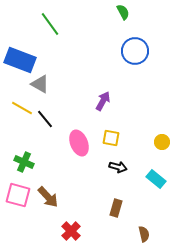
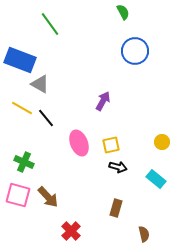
black line: moved 1 px right, 1 px up
yellow square: moved 7 px down; rotated 24 degrees counterclockwise
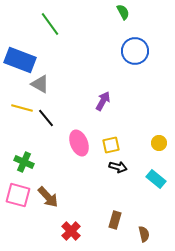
yellow line: rotated 15 degrees counterclockwise
yellow circle: moved 3 px left, 1 px down
brown rectangle: moved 1 px left, 12 px down
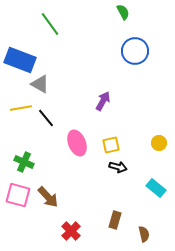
yellow line: moved 1 px left; rotated 25 degrees counterclockwise
pink ellipse: moved 2 px left
cyan rectangle: moved 9 px down
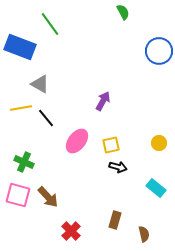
blue circle: moved 24 px right
blue rectangle: moved 13 px up
pink ellipse: moved 2 px up; rotated 60 degrees clockwise
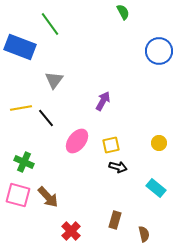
gray triangle: moved 14 px right, 4 px up; rotated 36 degrees clockwise
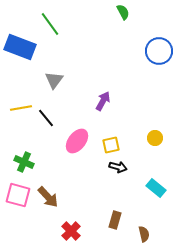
yellow circle: moved 4 px left, 5 px up
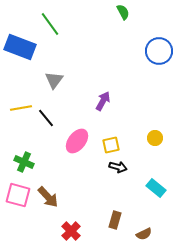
brown semicircle: rotated 77 degrees clockwise
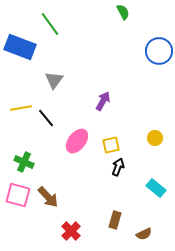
black arrow: rotated 84 degrees counterclockwise
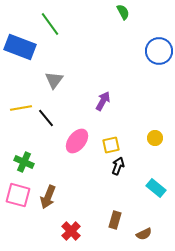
black arrow: moved 1 px up
brown arrow: rotated 65 degrees clockwise
